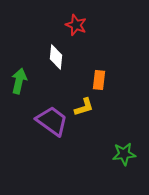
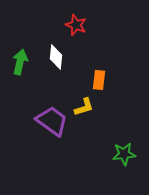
green arrow: moved 1 px right, 19 px up
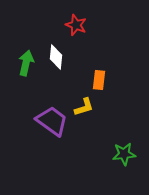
green arrow: moved 6 px right, 1 px down
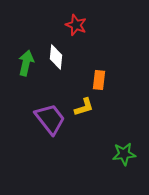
purple trapezoid: moved 2 px left, 2 px up; rotated 16 degrees clockwise
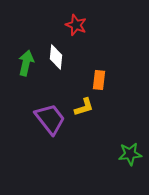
green star: moved 6 px right
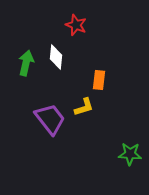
green star: rotated 10 degrees clockwise
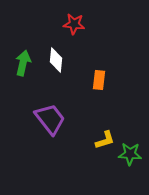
red star: moved 2 px left, 1 px up; rotated 15 degrees counterclockwise
white diamond: moved 3 px down
green arrow: moved 3 px left
yellow L-shape: moved 21 px right, 33 px down
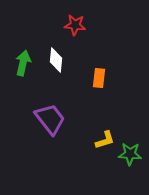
red star: moved 1 px right, 1 px down
orange rectangle: moved 2 px up
